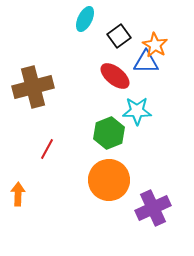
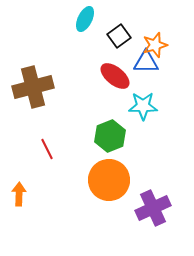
orange star: rotated 25 degrees clockwise
cyan star: moved 6 px right, 5 px up
green hexagon: moved 1 px right, 3 px down
red line: rotated 55 degrees counterclockwise
orange arrow: moved 1 px right
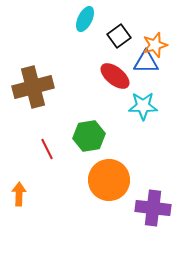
green hexagon: moved 21 px left; rotated 12 degrees clockwise
purple cross: rotated 32 degrees clockwise
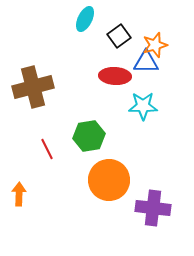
red ellipse: rotated 36 degrees counterclockwise
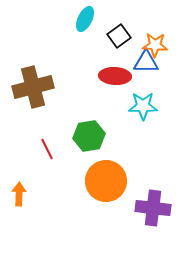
orange star: rotated 20 degrees clockwise
orange circle: moved 3 px left, 1 px down
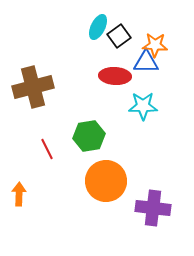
cyan ellipse: moved 13 px right, 8 px down
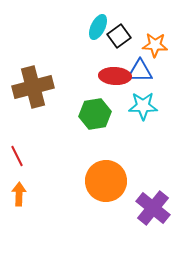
blue triangle: moved 6 px left, 9 px down
green hexagon: moved 6 px right, 22 px up
red line: moved 30 px left, 7 px down
purple cross: rotated 32 degrees clockwise
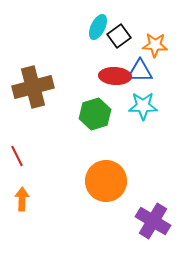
green hexagon: rotated 8 degrees counterclockwise
orange arrow: moved 3 px right, 5 px down
purple cross: moved 13 px down; rotated 8 degrees counterclockwise
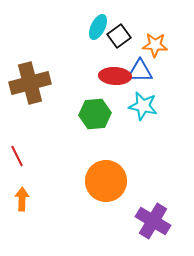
brown cross: moved 3 px left, 4 px up
cyan star: rotated 12 degrees clockwise
green hexagon: rotated 12 degrees clockwise
